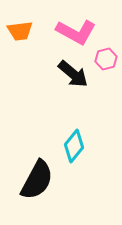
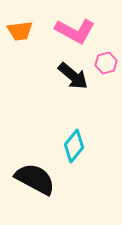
pink L-shape: moved 1 px left, 1 px up
pink hexagon: moved 4 px down
black arrow: moved 2 px down
black semicircle: moved 2 px left, 1 px up; rotated 90 degrees counterclockwise
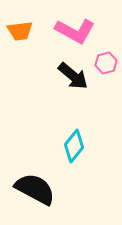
black semicircle: moved 10 px down
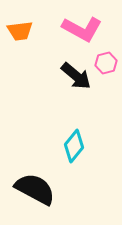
pink L-shape: moved 7 px right, 2 px up
black arrow: moved 3 px right
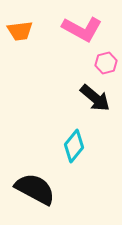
black arrow: moved 19 px right, 22 px down
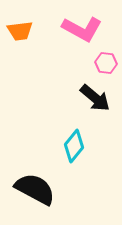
pink hexagon: rotated 20 degrees clockwise
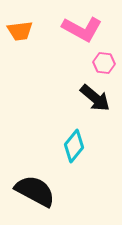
pink hexagon: moved 2 px left
black semicircle: moved 2 px down
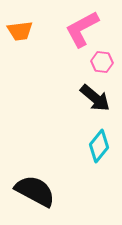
pink L-shape: rotated 123 degrees clockwise
pink hexagon: moved 2 px left, 1 px up
cyan diamond: moved 25 px right
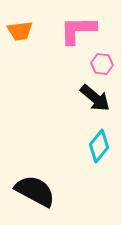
pink L-shape: moved 4 px left, 1 px down; rotated 27 degrees clockwise
pink hexagon: moved 2 px down
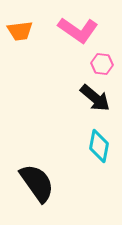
pink L-shape: rotated 144 degrees counterclockwise
cyan diamond: rotated 28 degrees counterclockwise
black semicircle: moved 2 px right, 8 px up; rotated 27 degrees clockwise
